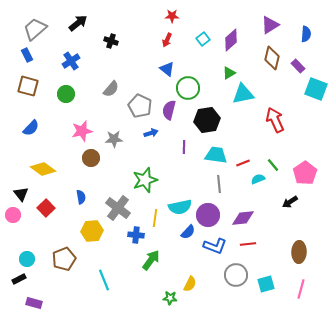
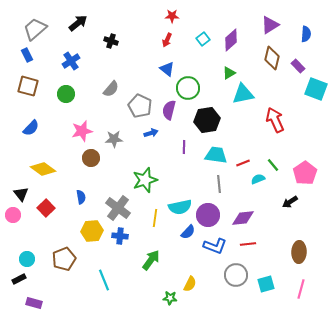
blue cross at (136, 235): moved 16 px left, 1 px down
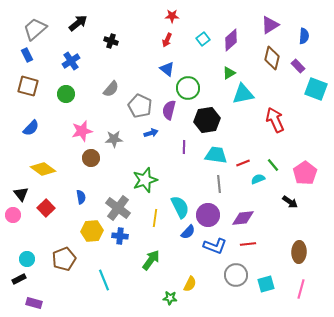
blue semicircle at (306, 34): moved 2 px left, 2 px down
black arrow at (290, 202): rotated 112 degrees counterclockwise
cyan semicircle at (180, 207): rotated 105 degrees counterclockwise
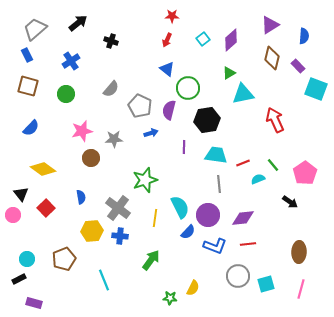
gray circle at (236, 275): moved 2 px right, 1 px down
yellow semicircle at (190, 284): moved 3 px right, 4 px down
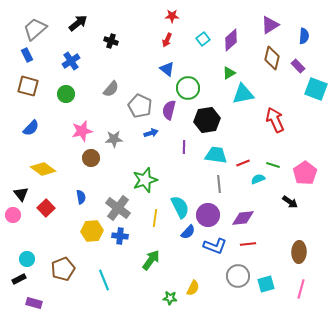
green line at (273, 165): rotated 32 degrees counterclockwise
brown pentagon at (64, 259): moved 1 px left, 10 px down
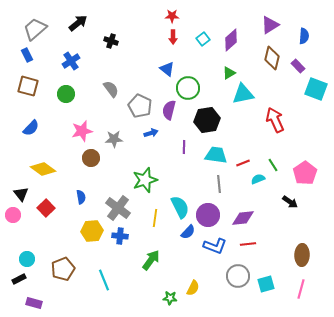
red arrow at (167, 40): moved 6 px right, 3 px up; rotated 24 degrees counterclockwise
gray semicircle at (111, 89): rotated 78 degrees counterclockwise
green line at (273, 165): rotated 40 degrees clockwise
brown ellipse at (299, 252): moved 3 px right, 3 px down
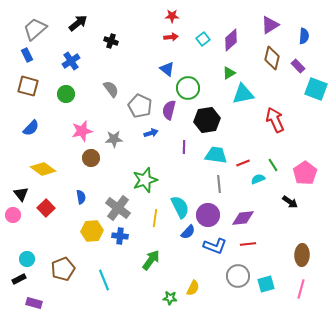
red arrow at (173, 37): moved 2 px left; rotated 96 degrees counterclockwise
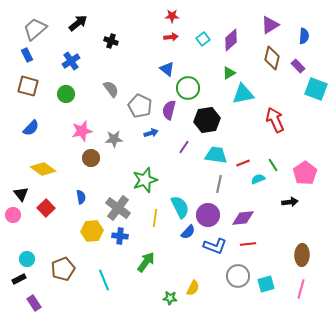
purple line at (184, 147): rotated 32 degrees clockwise
gray line at (219, 184): rotated 18 degrees clockwise
black arrow at (290, 202): rotated 42 degrees counterclockwise
green arrow at (151, 260): moved 5 px left, 2 px down
purple rectangle at (34, 303): rotated 42 degrees clockwise
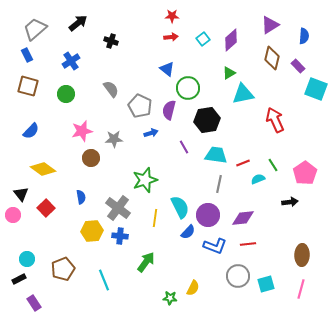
blue semicircle at (31, 128): moved 3 px down
purple line at (184, 147): rotated 64 degrees counterclockwise
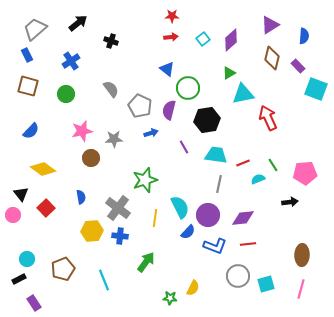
red arrow at (275, 120): moved 7 px left, 2 px up
pink pentagon at (305, 173): rotated 30 degrees clockwise
